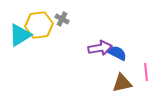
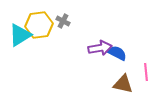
gray cross: moved 1 px right, 2 px down
brown triangle: moved 1 px right, 1 px down; rotated 25 degrees clockwise
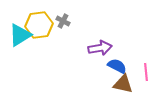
blue semicircle: moved 13 px down
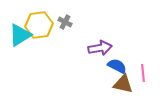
gray cross: moved 2 px right, 1 px down
pink line: moved 3 px left, 1 px down
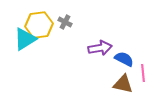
cyan triangle: moved 5 px right, 4 px down
blue semicircle: moved 7 px right, 7 px up
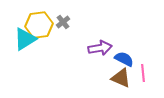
gray cross: moved 2 px left; rotated 24 degrees clockwise
brown triangle: moved 2 px left, 6 px up; rotated 10 degrees clockwise
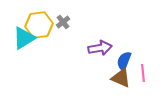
cyan triangle: moved 1 px left, 1 px up
blue semicircle: moved 2 px down; rotated 96 degrees counterclockwise
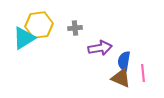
gray cross: moved 12 px right, 6 px down; rotated 32 degrees clockwise
blue semicircle: rotated 12 degrees counterclockwise
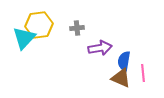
gray cross: moved 2 px right
cyan triangle: rotated 15 degrees counterclockwise
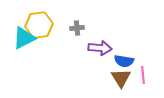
cyan triangle: rotated 20 degrees clockwise
purple arrow: rotated 15 degrees clockwise
blue semicircle: rotated 90 degrees counterclockwise
pink line: moved 2 px down
brown triangle: rotated 35 degrees clockwise
